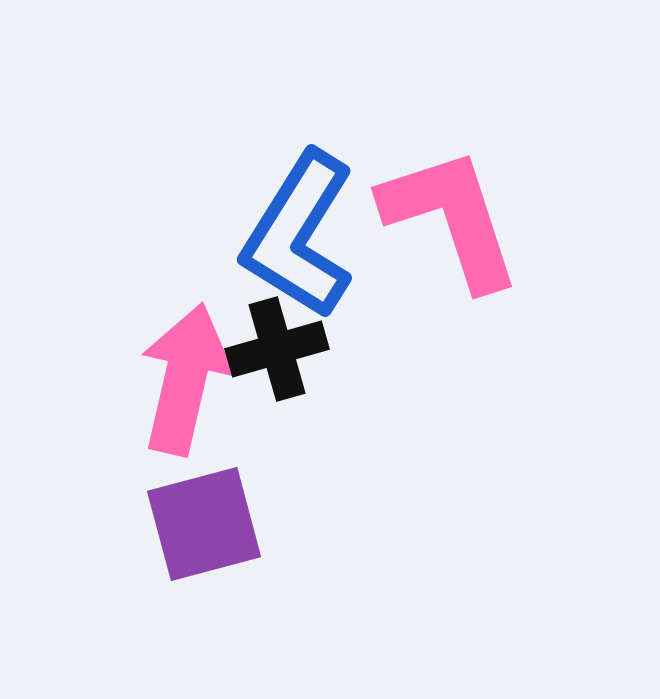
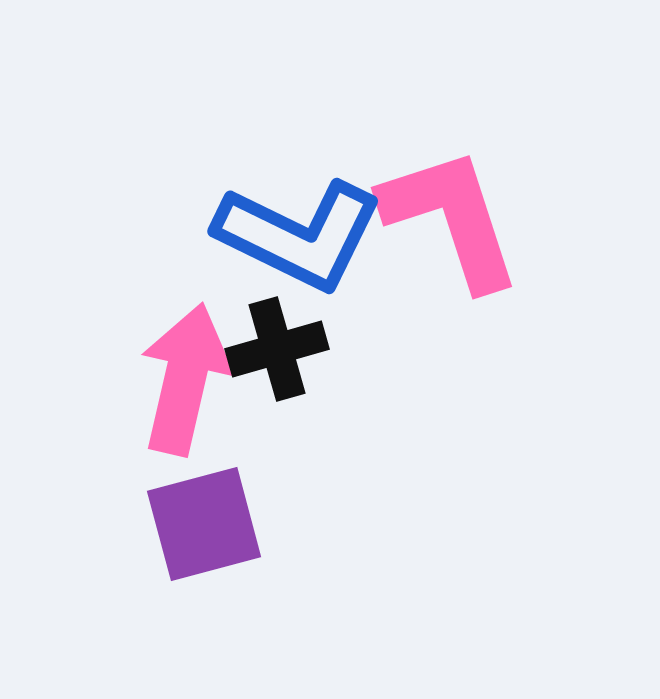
blue L-shape: rotated 96 degrees counterclockwise
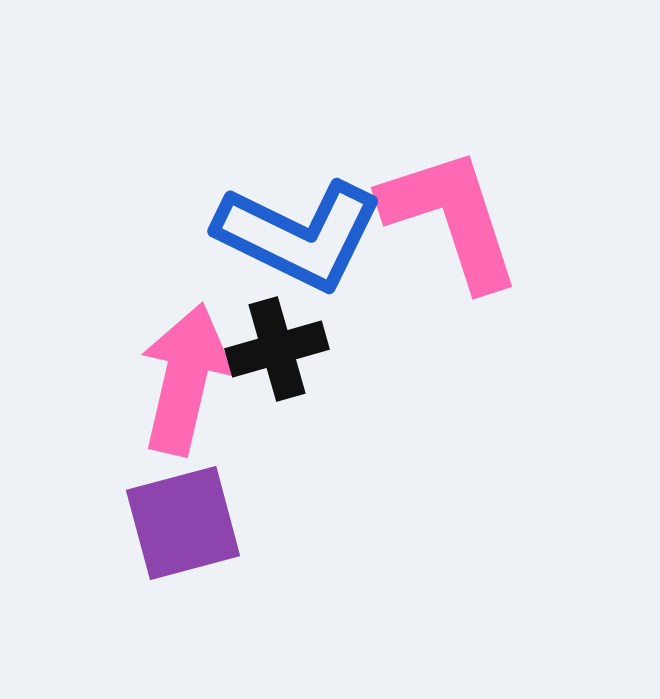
purple square: moved 21 px left, 1 px up
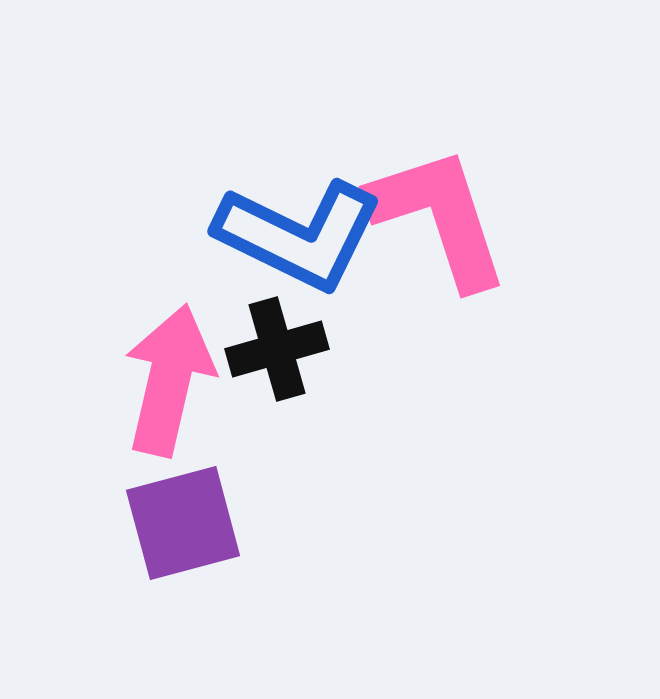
pink L-shape: moved 12 px left, 1 px up
pink arrow: moved 16 px left, 1 px down
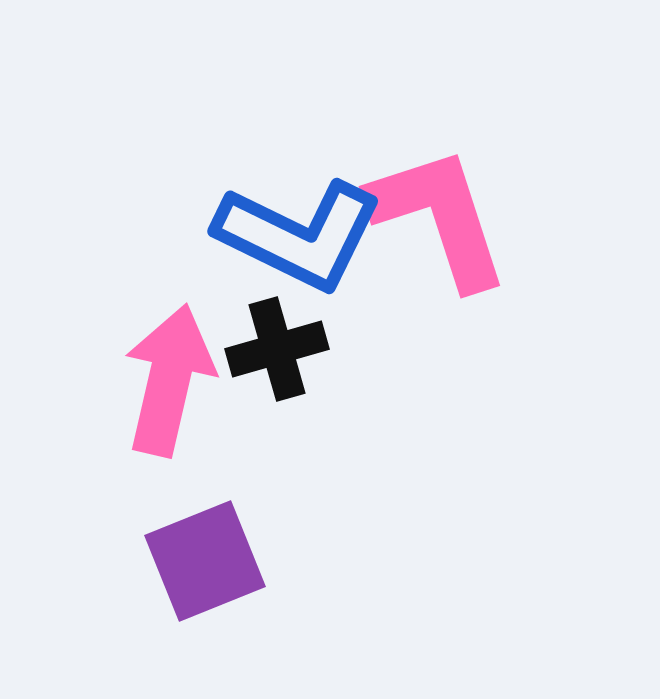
purple square: moved 22 px right, 38 px down; rotated 7 degrees counterclockwise
